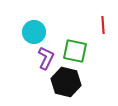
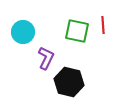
cyan circle: moved 11 px left
green square: moved 2 px right, 20 px up
black hexagon: moved 3 px right
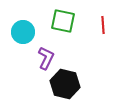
green square: moved 14 px left, 10 px up
black hexagon: moved 4 px left, 2 px down
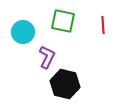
purple L-shape: moved 1 px right, 1 px up
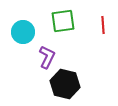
green square: rotated 20 degrees counterclockwise
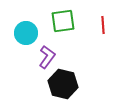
cyan circle: moved 3 px right, 1 px down
purple L-shape: rotated 10 degrees clockwise
black hexagon: moved 2 px left
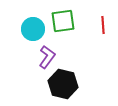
cyan circle: moved 7 px right, 4 px up
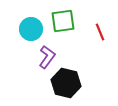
red line: moved 3 px left, 7 px down; rotated 18 degrees counterclockwise
cyan circle: moved 2 px left
black hexagon: moved 3 px right, 1 px up
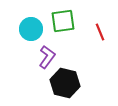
black hexagon: moved 1 px left
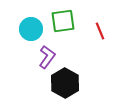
red line: moved 1 px up
black hexagon: rotated 16 degrees clockwise
